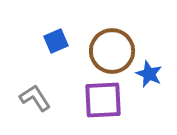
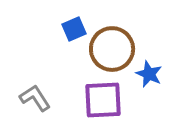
blue square: moved 18 px right, 12 px up
brown circle: moved 2 px up
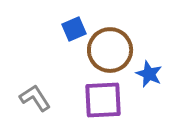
brown circle: moved 2 px left, 1 px down
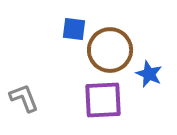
blue square: rotated 30 degrees clockwise
gray L-shape: moved 11 px left; rotated 12 degrees clockwise
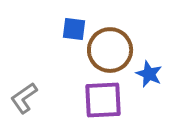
gray L-shape: rotated 104 degrees counterclockwise
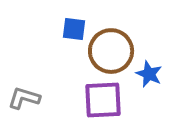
brown circle: moved 1 px right, 1 px down
gray L-shape: rotated 52 degrees clockwise
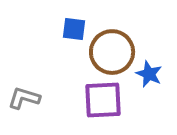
brown circle: moved 1 px right, 1 px down
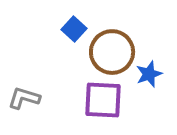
blue square: rotated 35 degrees clockwise
blue star: rotated 28 degrees clockwise
purple square: rotated 6 degrees clockwise
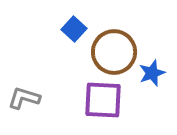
brown circle: moved 2 px right
blue star: moved 3 px right, 1 px up
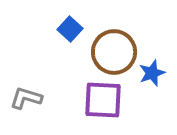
blue square: moved 4 px left
gray L-shape: moved 2 px right
